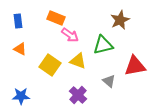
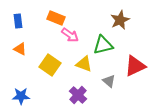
yellow triangle: moved 6 px right, 3 px down
red triangle: rotated 15 degrees counterclockwise
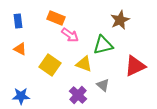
gray triangle: moved 6 px left, 4 px down
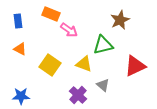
orange rectangle: moved 5 px left, 4 px up
pink arrow: moved 1 px left, 5 px up
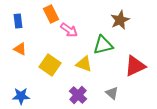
orange rectangle: rotated 42 degrees clockwise
gray triangle: moved 9 px right, 8 px down
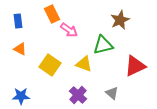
orange rectangle: moved 1 px right
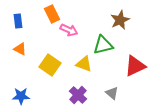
pink arrow: rotated 12 degrees counterclockwise
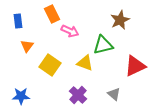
pink arrow: moved 1 px right, 1 px down
orange triangle: moved 7 px right, 3 px up; rotated 40 degrees clockwise
yellow triangle: moved 1 px right, 1 px up
gray triangle: moved 2 px right, 1 px down
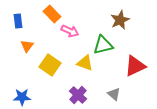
orange rectangle: rotated 18 degrees counterclockwise
blue star: moved 1 px right, 1 px down
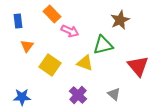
red triangle: moved 3 px right; rotated 45 degrees counterclockwise
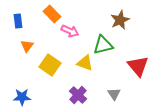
gray triangle: rotated 16 degrees clockwise
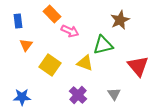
orange triangle: moved 1 px left, 1 px up
